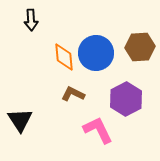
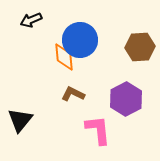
black arrow: rotated 70 degrees clockwise
blue circle: moved 16 px left, 13 px up
black triangle: rotated 12 degrees clockwise
pink L-shape: rotated 20 degrees clockwise
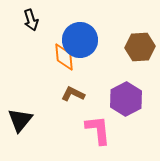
black arrow: rotated 85 degrees counterclockwise
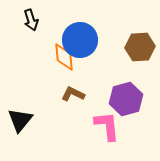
purple hexagon: rotated 12 degrees clockwise
pink L-shape: moved 9 px right, 4 px up
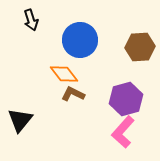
orange diamond: moved 17 px down; rotated 32 degrees counterclockwise
pink L-shape: moved 16 px right, 6 px down; rotated 132 degrees counterclockwise
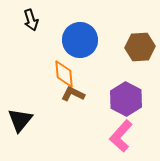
orange diamond: rotated 32 degrees clockwise
purple hexagon: rotated 16 degrees counterclockwise
pink L-shape: moved 2 px left, 4 px down
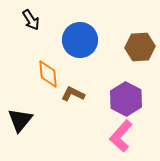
black arrow: rotated 15 degrees counterclockwise
orange diamond: moved 16 px left
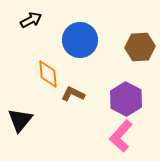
black arrow: rotated 85 degrees counterclockwise
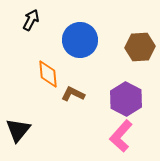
black arrow: rotated 35 degrees counterclockwise
black triangle: moved 2 px left, 10 px down
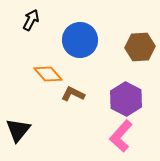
orange diamond: rotated 36 degrees counterclockwise
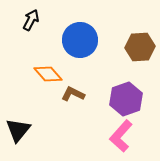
purple hexagon: rotated 12 degrees clockwise
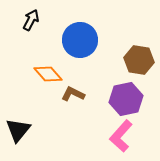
brown hexagon: moved 1 px left, 13 px down; rotated 12 degrees clockwise
purple hexagon: rotated 8 degrees clockwise
